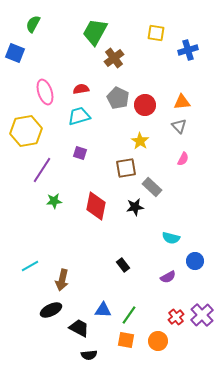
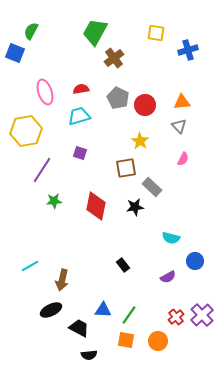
green semicircle: moved 2 px left, 7 px down
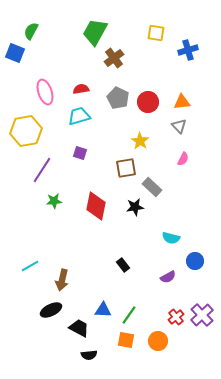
red circle: moved 3 px right, 3 px up
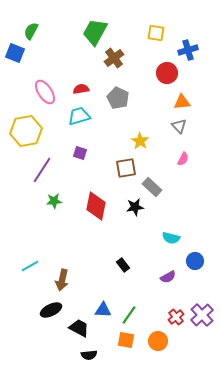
pink ellipse: rotated 15 degrees counterclockwise
red circle: moved 19 px right, 29 px up
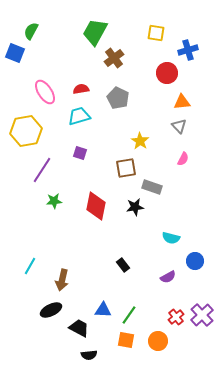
gray rectangle: rotated 24 degrees counterclockwise
cyan line: rotated 30 degrees counterclockwise
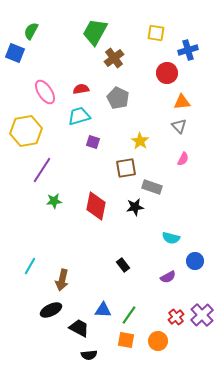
purple square: moved 13 px right, 11 px up
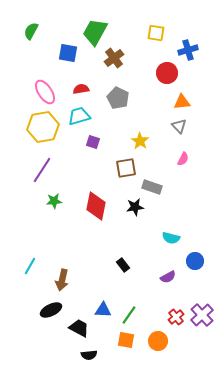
blue square: moved 53 px right; rotated 12 degrees counterclockwise
yellow hexagon: moved 17 px right, 4 px up
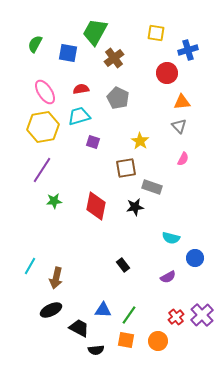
green semicircle: moved 4 px right, 13 px down
blue circle: moved 3 px up
brown arrow: moved 6 px left, 2 px up
black semicircle: moved 7 px right, 5 px up
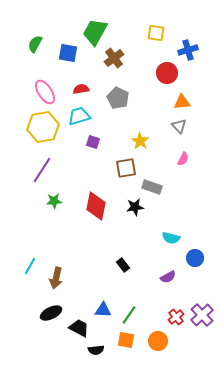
black ellipse: moved 3 px down
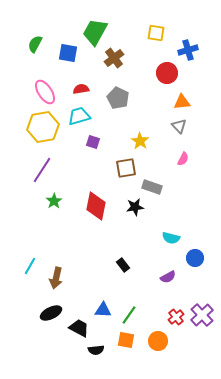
green star: rotated 28 degrees counterclockwise
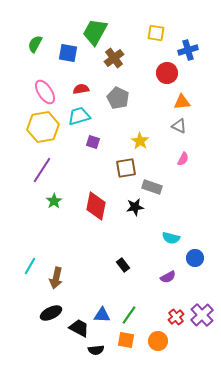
gray triangle: rotated 21 degrees counterclockwise
blue triangle: moved 1 px left, 5 px down
